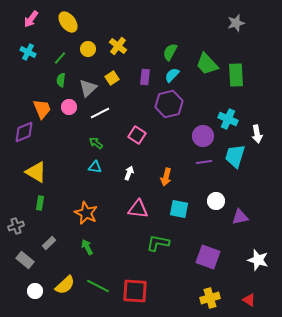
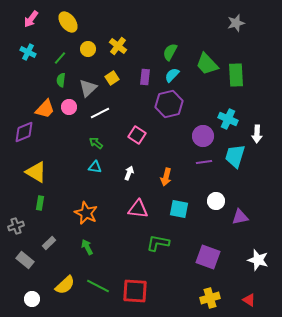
orange trapezoid at (42, 109): moved 3 px right; rotated 65 degrees clockwise
white arrow at (257, 134): rotated 12 degrees clockwise
white circle at (35, 291): moved 3 px left, 8 px down
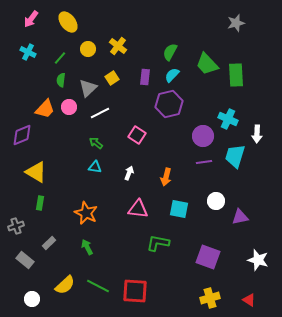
purple diamond at (24, 132): moved 2 px left, 3 px down
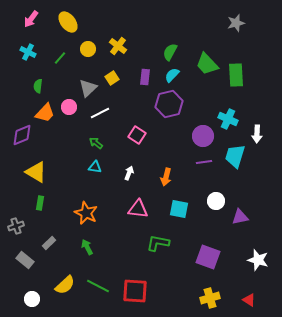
green semicircle at (61, 80): moved 23 px left, 6 px down
orange trapezoid at (45, 109): moved 4 px down
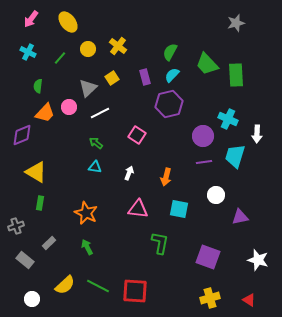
purple rectangle at (145, 77): rotated 21 degrees counterclockwise
white circle at (216, 201): moved 6 px up
green L-shape at (158, 243): moved 2 px right; rotated 90 degrees clockwise
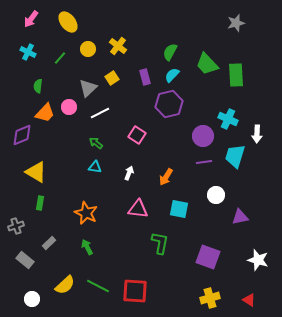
orange arrow at (166, 177): rotated 18 degrees clockwise
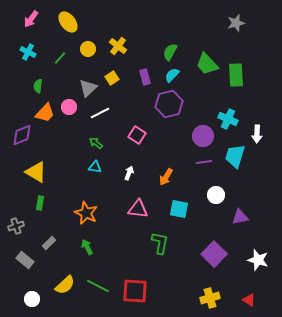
purple square at (208, 257): moved 6 px right, 3 px up; rotated 25 degrees clockwise
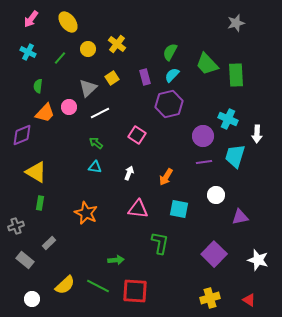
yellow cross at (118, 46): moved 1 px left, 2 px up
green arrow at (87, 247): moved 29 px right, 13 px down; rotated 112 degrees clockwise
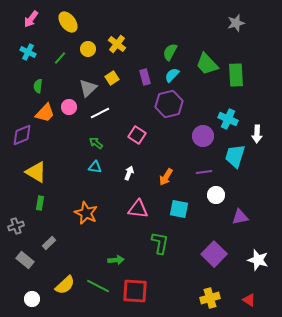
purple line at (204, 162): moved 10 px down
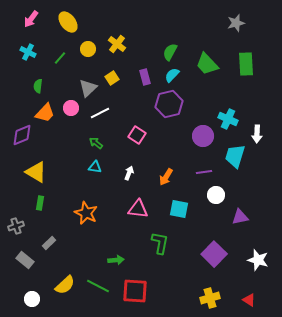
green rectangle at (236, 75): moved 10 px right, 11 px up
pink circle at (69, 107): moved 2 px right, 1 px down
